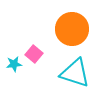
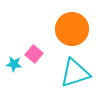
cyan star: rotated 14 degrees clockwise
cyan triangle: rotated 36 degrees counterclockwise
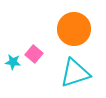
orange circle: moved 2 px right
cyan star: moved 1 px left, 2 px up
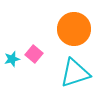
cyan star: moved 1 px left, 3 px up; rotated 21 degrees counterclockwise
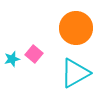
orange circle: moved 2 px right, 1 px up
cyan triangle: rotated 12 degrees counterclockwise
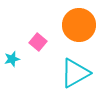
orange circle: moved 3 px right, 3 px up
pink square: moved 4 px right, 12 px up
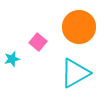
orange circle: moved 2 px down
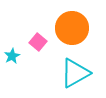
orange circle: moved 7 px left, 1 px down
cyan star: moved 3 px up; rotated 14 degrees counterclockwise
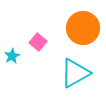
orange circle: moved 11 px right
